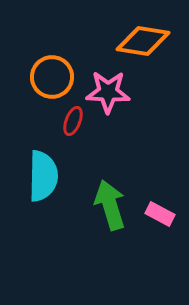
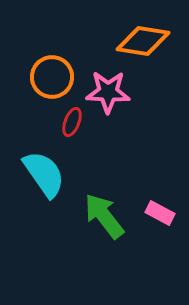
red ellipse: moved 1 px left, 1 px down
cyan semicircle: moved 1 px right, 2 px up; rotated 36 degrees counterclockwise
green arrow: moved 6 px left, 11 px down; rotated 21 degrees counterclockwise
pink rectangle: moved 1 px up
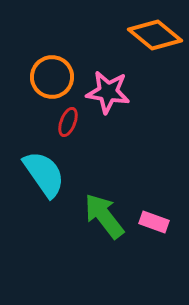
orange diamond: moved 12 px right, 6 px up; rotated 30 degrees clockwise
pink star: rotated 6 degrees clockwise
red ellipse: moved 4 px left
pink rectangle: moved 6 px left, 9 px down; rotated 8 degrees counterclockwise
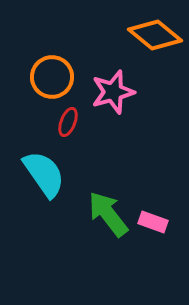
pink star: moved 5 px right; rotated 24 degrees counterclockwise
green arrow: moved 4 px right, 2 px up
pink rectangle: moved 1 px left
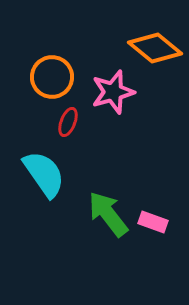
orange diamond: moved 13 px down
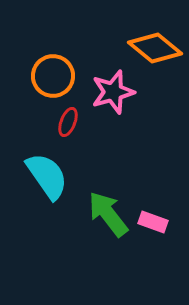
orange circle: moved 1 px right, 1 px up
cyan semicircle: moved 3 px right, 2 px down
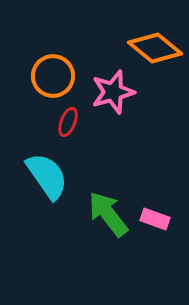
pink rectangle: moved 2 px right, 3 px up
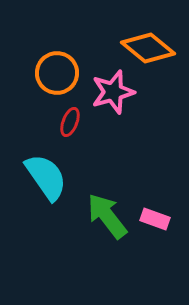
orange diamond: moved 7 px left
orange circle: moved 4 px right, 3 px up
red ellipse: moved 2 px right
cyan semicircle: moved 1 px left, 1 px down
green arrow: moved 1 px left, 2 px down
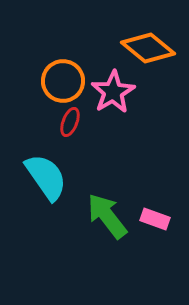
orange circle: moved 6 px right, 8 px down
pink star: rotated 15 degrees counterclockwise
